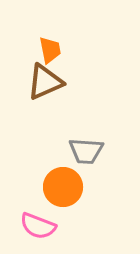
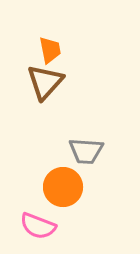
brown triangle: rotated 24 degrees counterclockwise
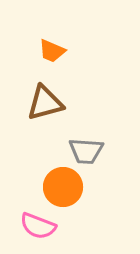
orange trapezoid: moved 2 px right, 1 px down; rotated 124 degrees clockwise
brown triangle: moved 21 px down; rotated 33 degrees clockwise
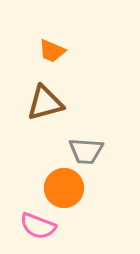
orange circle: moved 1 px right, 1 px down
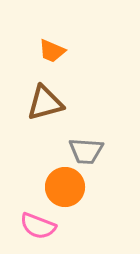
orange circle: moved 1 px right, 1 px up
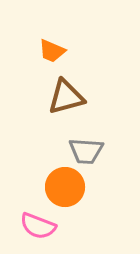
brown triangle: moved 21 px right, 6 px up
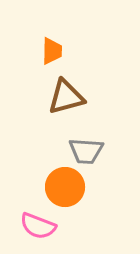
orange trapezoid: rotated 112 degrees counterclockwise
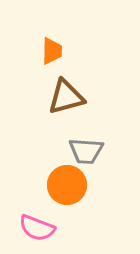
orange circle: moved 2 px right, 2 px up
pink semicircle: moved 1 px left, 2 px down
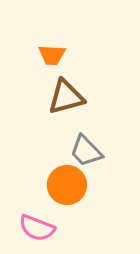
orange trapezoid: moved 4 px down; rotated 92 degrees clockwise
gray trapezoid: rotated 42 degrees clockwise
